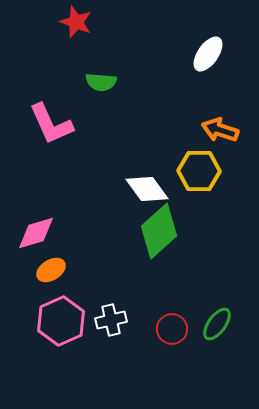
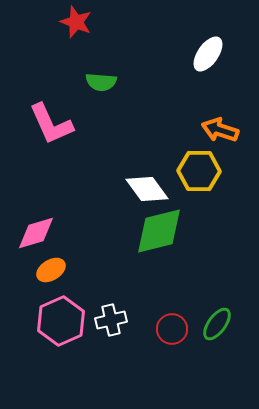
green diamond: rotated 28 degrees clockwise
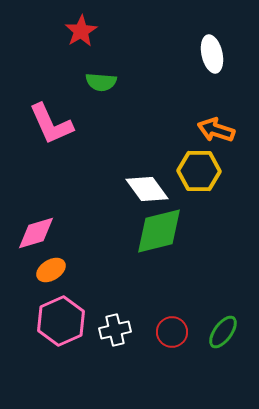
red star: moved 5 px right, 9 px down; rotated 20 degrees clockwise
white ellipse: moved 4 px right; rotated 48 degrees counterclockwise
orange arrow: moved 4 px left
white cross: moved 4 px right, 10 px down
green ellipse: moved 6 px right, 8 px down
red circle: moved 3 px down
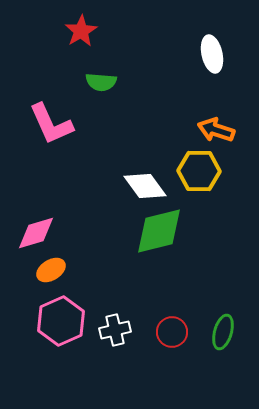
white diamond: moved 2 px left, 3 px up
green ellipse: rotated 20 degrees counterclockwise
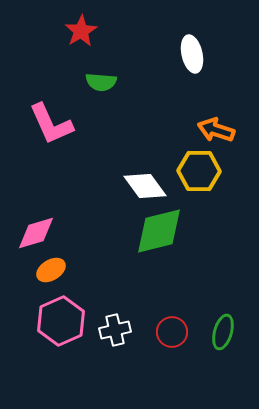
white ellipse: moved 20 px left
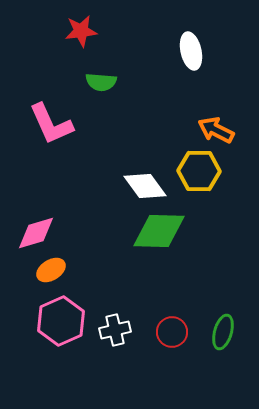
red star: rotated 24 degrees clockwise
white ellipse: moved 1 px left, 3 px up
orange arrow: rotated 9 degrees clockwise
green diamond: rotated 16 degrees clockwise
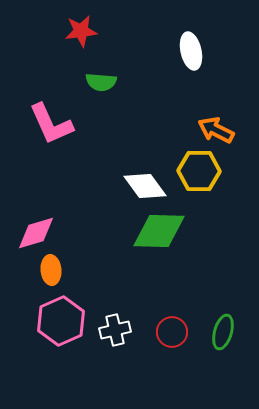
orange ellipse: rotated 64 degrees counterclockwise
